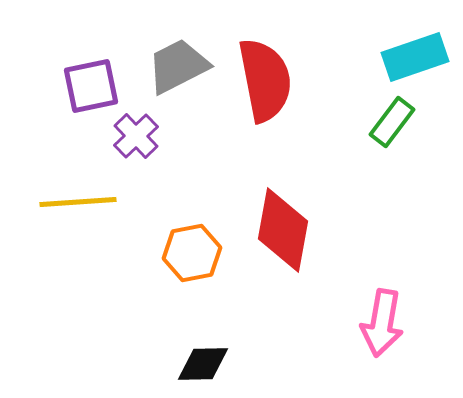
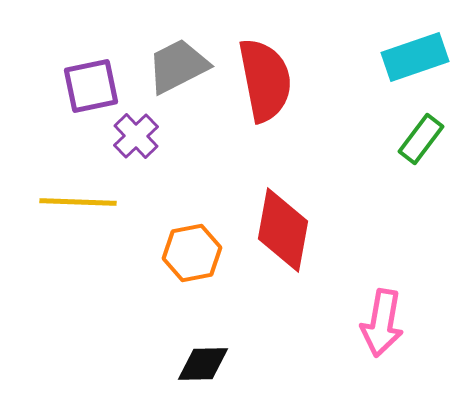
green rectangle: moved 29 px right, 17 px down
yellow line: rotated 6 degrees clockwise
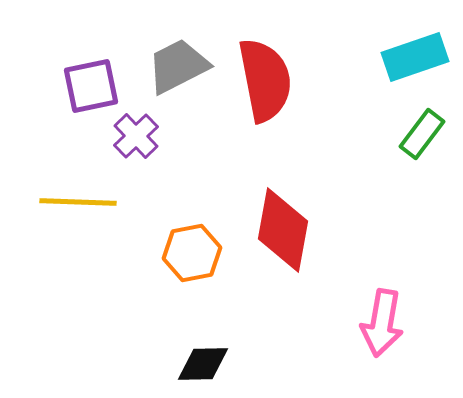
green rectangle: moved 1 px right, 5 px up
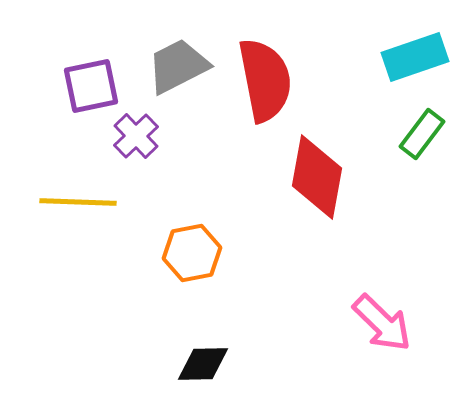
red diamond: moved 34 px right, 53 px up
pink arrow: rotated 56 degrees counterclockwise
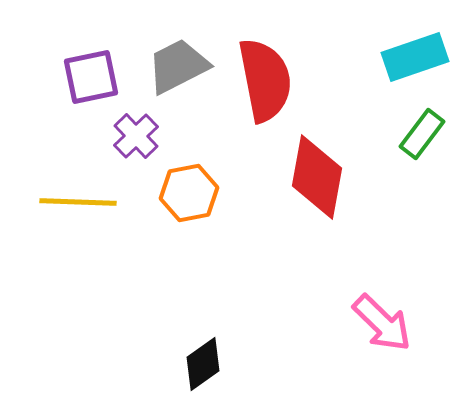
purple square: moved 9 px up
orange hexagon: moved 3 px left, 60 px up
black diamond: rotated 34 degrees counterclockwise
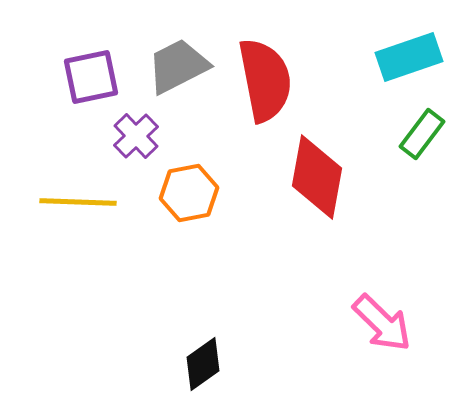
cyan rectangle: moved 6 px left
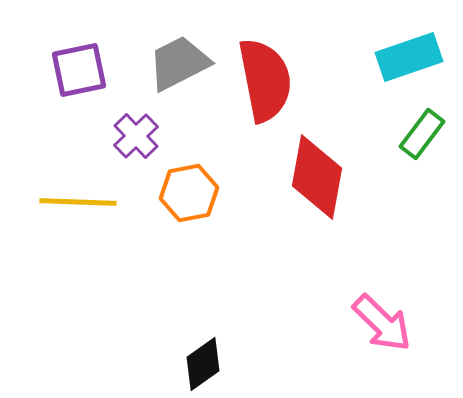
gray trapezoid: moved 1 px right, 3 px up
purple square: moved 12 px left, 7 px up
